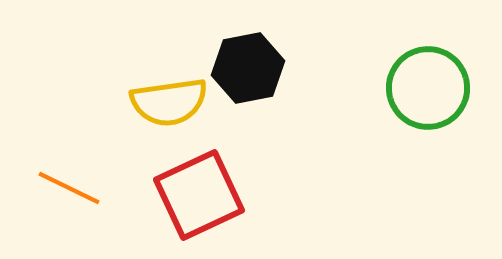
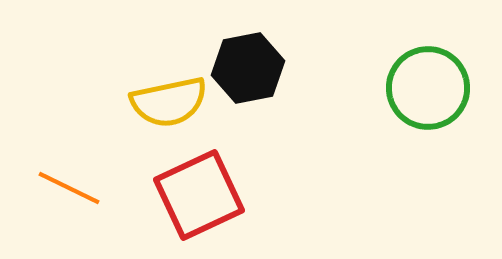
yellow semicircle: rotated 4 degrees counterclockwise
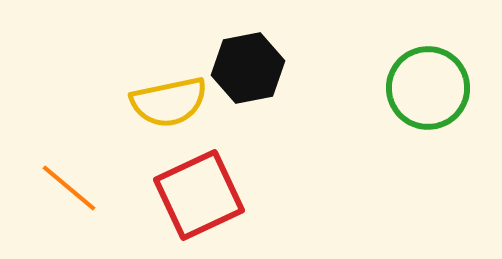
orange line: rotated 14 degrees clockwise
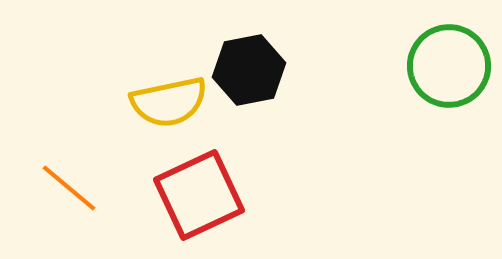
black hexagon: moved 1 px right, 2 px down
green circle: moved 21 px right, 22 px up
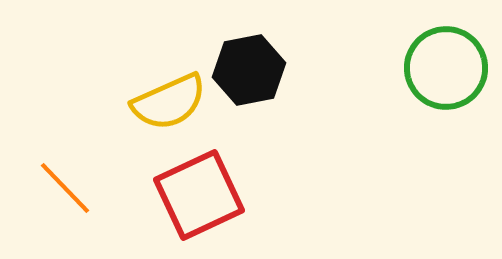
green circle: moved 3 px left, 2 px down
yellow semicircle: rotated 12 degrees counterclockwise
orange line: moved 4 px left; rotated 6 degrees clockwise
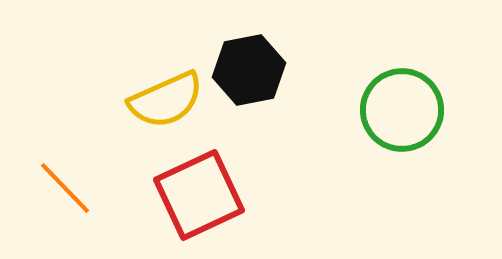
green circle: moved 44 px left, 42 px down
yellow semicircle: moved 3 px left, 2 px up
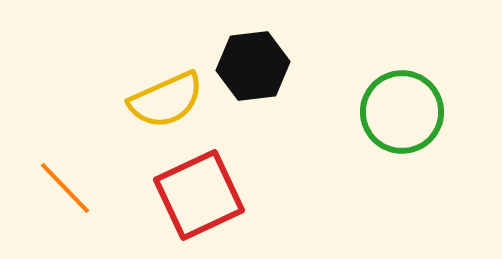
black hexagon: moved 4 px right, 4 px up; rotated 4 degrees clockwise
green circle: moved 2 px down
